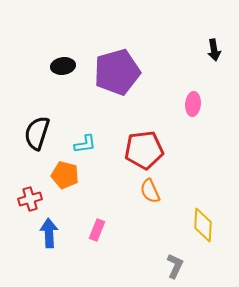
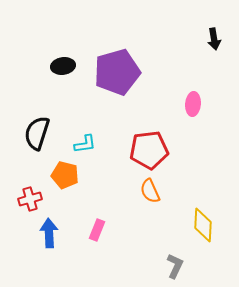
black arrow: moved 11 px up
red pentagon: moved 5 px right
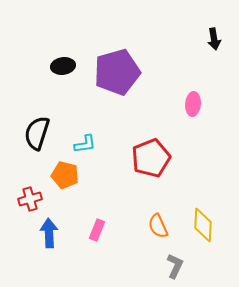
red pentagon: moved 2 px right, 8 px down; rotated 15 degrees counterclockwise
orange semicircle: moved 8 px right, 35 px down
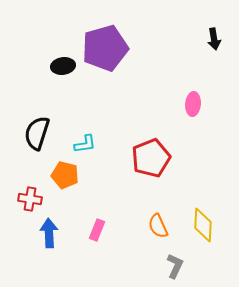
purple pentagon: moved 12 px left, 24 px up
red cross: rotated 25 degrees clockwise
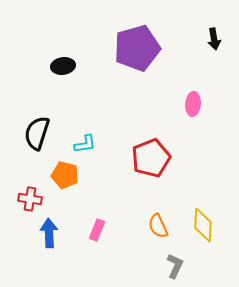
purple pentagon: moved 32 px right
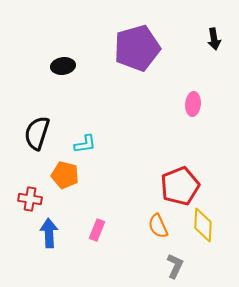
red pentagon: moved 29 px right, 28 px down
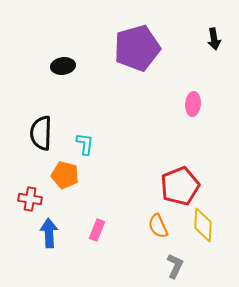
black semicircle: moved 4 px right; rotated 16 degrees counterclockwise
cyan L-shape: rotated 75 degrees counterclockwise
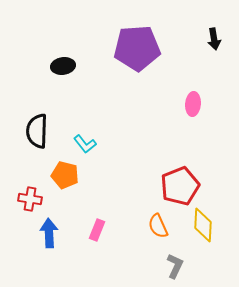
purple pentagon: rotated 12 degrees clockwise
black semicircle: moved 4 px left, 2 px up
cyan L-shape: rotated 135 degrees clockwise
